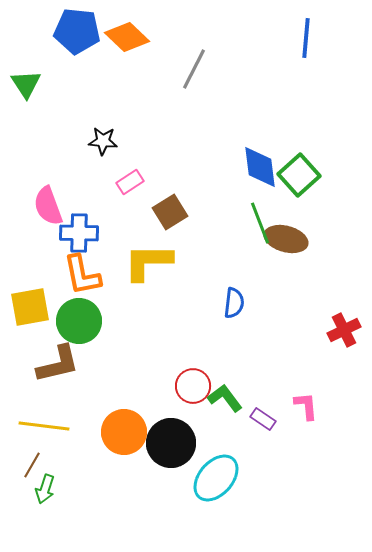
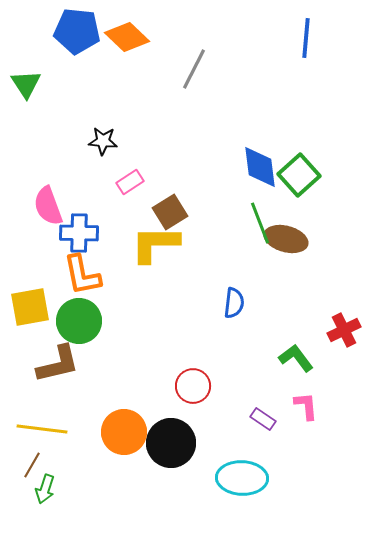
yellow L-shape: moved 7 px right, 18 px up
green L-shape: moved 71 px right, 40 px up
yellow line: moved 2 px left, 3 px down
cyan ellipse: moved 26 px right; rotated 51 degrees clockwise
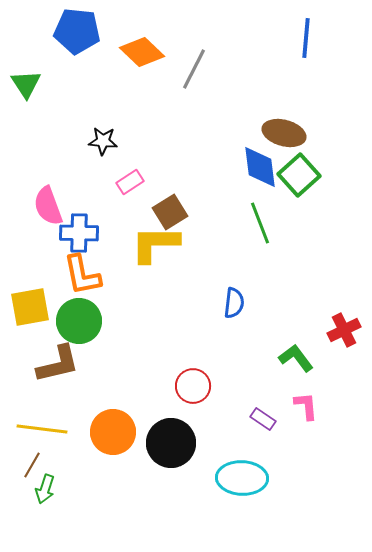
orange diamond: moved 15 px right, 15 px down
brown ellipse: moved 2 px left, 106 px up
orange circle: moved 11 px left
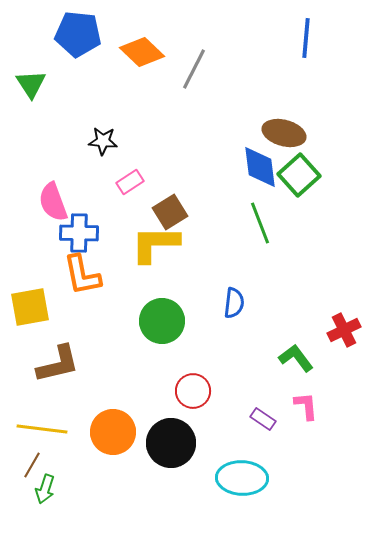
blue pentagon: moved 1 px right, 3 px down
green triangle: moved 5 px right
pink semicircle: moved 5 px right, 4 px up
green circle: moved 83 px right
red circle: moved 5 px down
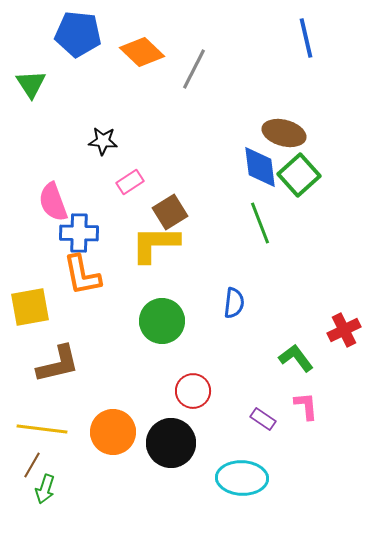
blue line: rotated 18 degrees counterclockwise
